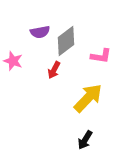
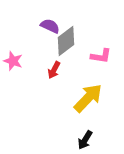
purple semicircle: moved 10 px right, 6 px up; rotated 144 degrees counterclockwise
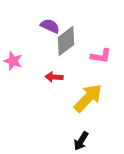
red arrow: moved 7 px down; rotated 66 degrees clockwise
black arrow: moved 4 px left, 1 px down
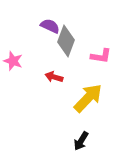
gray diamond: rotated 32 degrees counterclockwise
red arrow: rotated 12 degrees clockwise
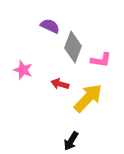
gray diamond: moved 7 px right, 6 px down
pink L-shape: moved 4 px down
pink star: moved 10 px right, 9 px down
red arrow: moved 6 px right, 7 px down
black arrow: moved 10 px left
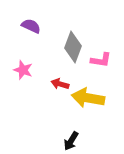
purple semicircle: moved 19 px left
yellow arrow: rotated 124 degrees counterclockwise
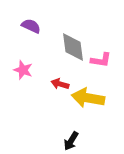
gray diamond: rotated 28 degrees counterclockwise
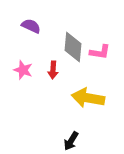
gray diamond: rotated 12 degrees clockwise
pink L-shape: moved 1 px left, 8 px up
red arrow: moved 7 px left, 14 px up; rotated 102 degrees counterclockwise
